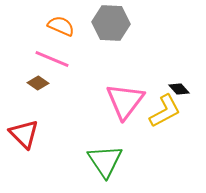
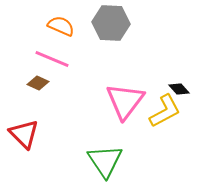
brown diamond: rotated 10 degrees counterclockwise
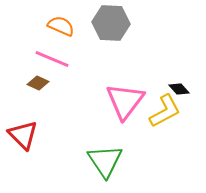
red triangle: moved 1 px left, 1 px down
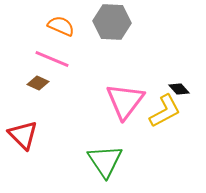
gray hexagon: moved 1 px right, 1 px up
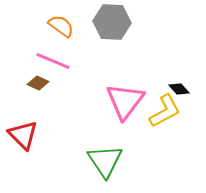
orange semicircle: rotated 12 degrees clockwise
pink line: moved 1 px right, 2 px down
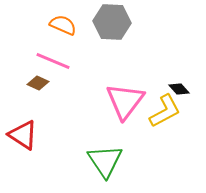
orange semicircle: moved 2 px right, 1 px up; rotated 12 degrees counterclockwise
red triangle: rotated 12 degrees counterclockwise
